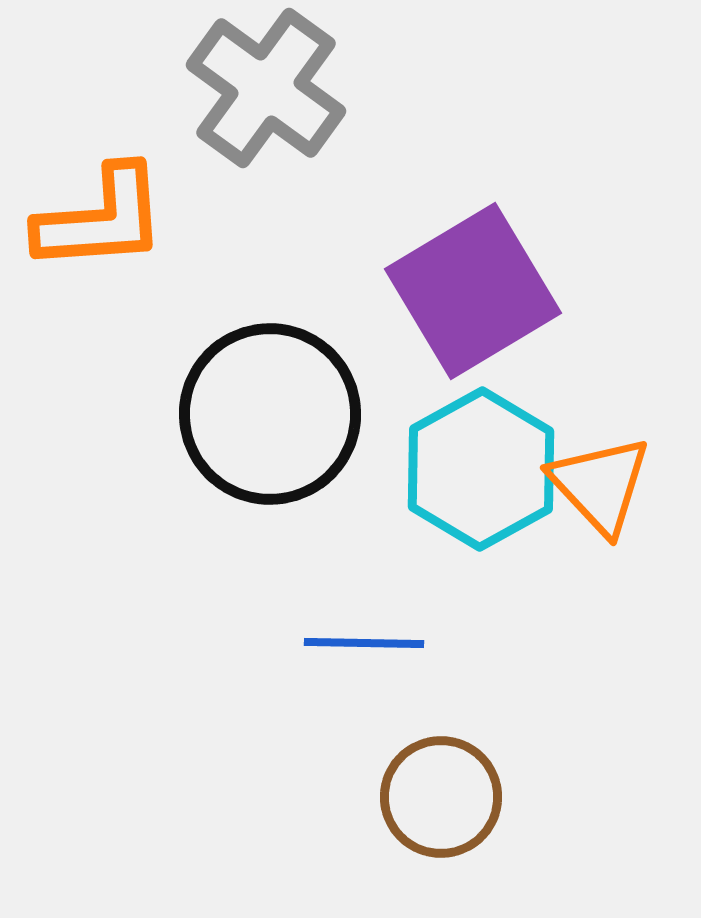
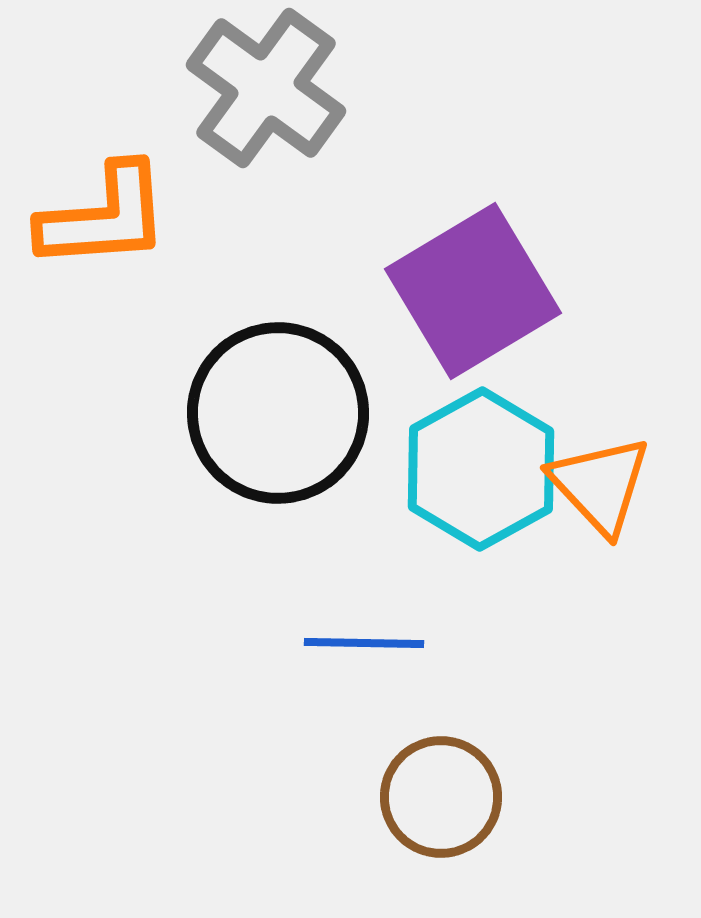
orange L-shape: moved 3 px right, 2 px up
black circle: moved 8 px right, 1 px up
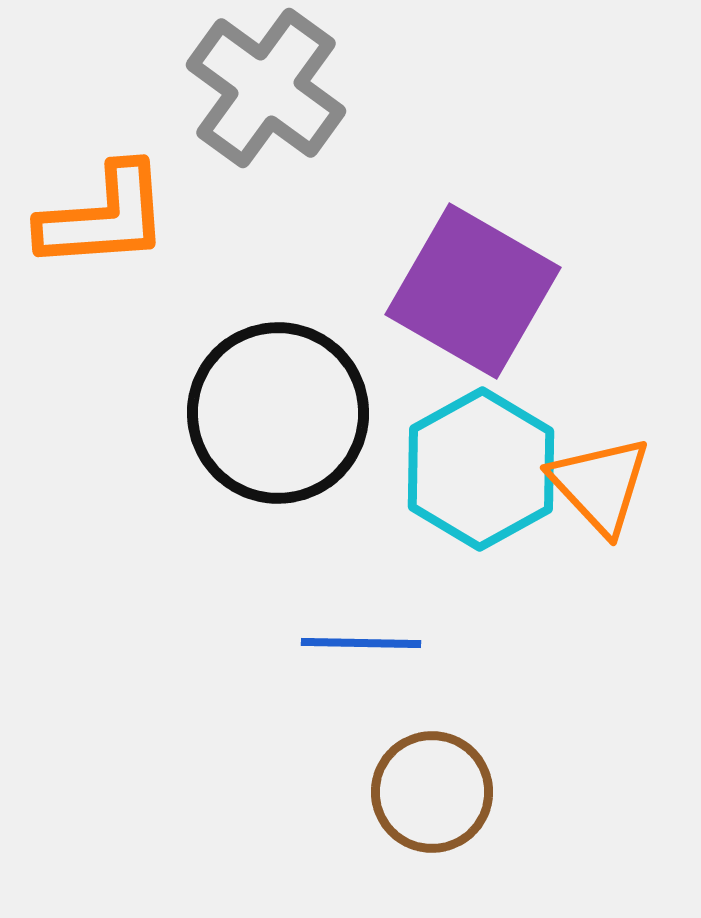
purple square: rotated 29 degrees counterclockwise
blue line: moved 3 px left
brown circle: moved 9 px left, 5 px up
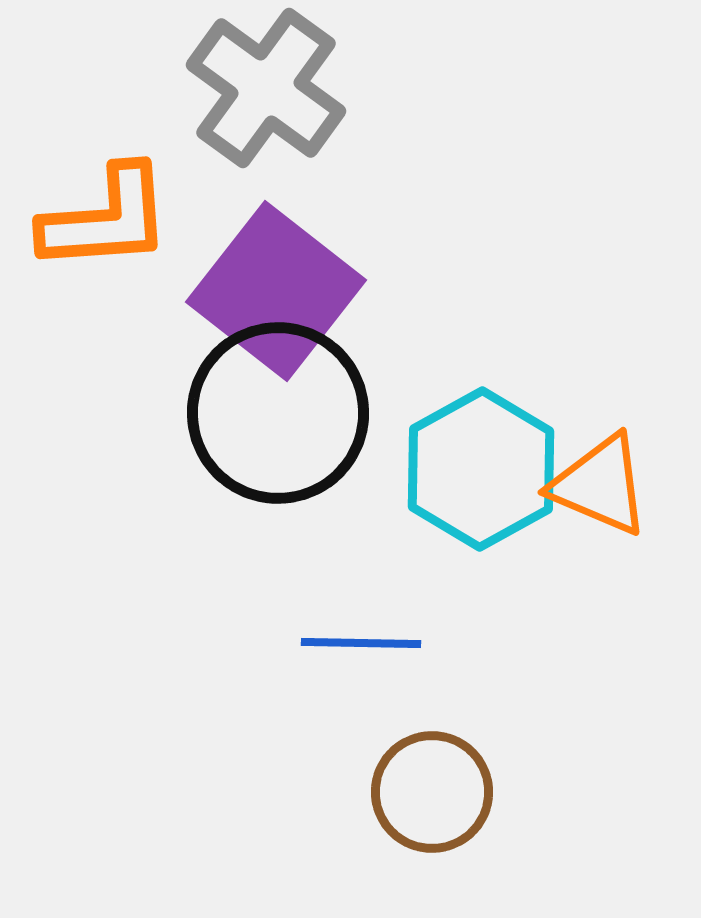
orange L-shape: moved 2 px right, 2 px down
purple square: moved 197 px left; rotated 8 degrees clockwise
orange triangle: rotated 24 degrees counterclockwise
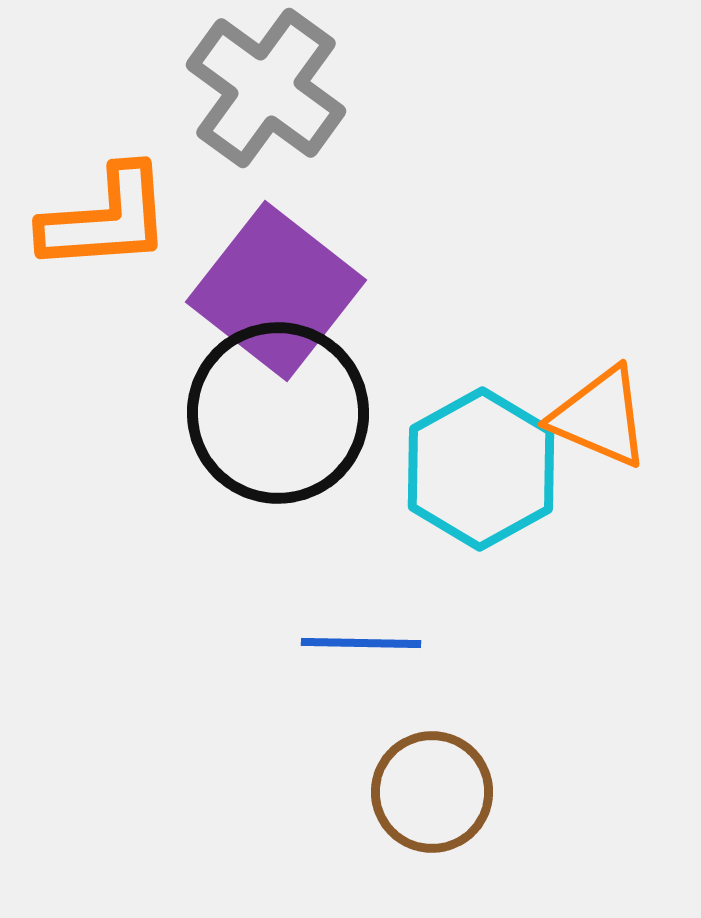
orange triangle: moved 68 px up
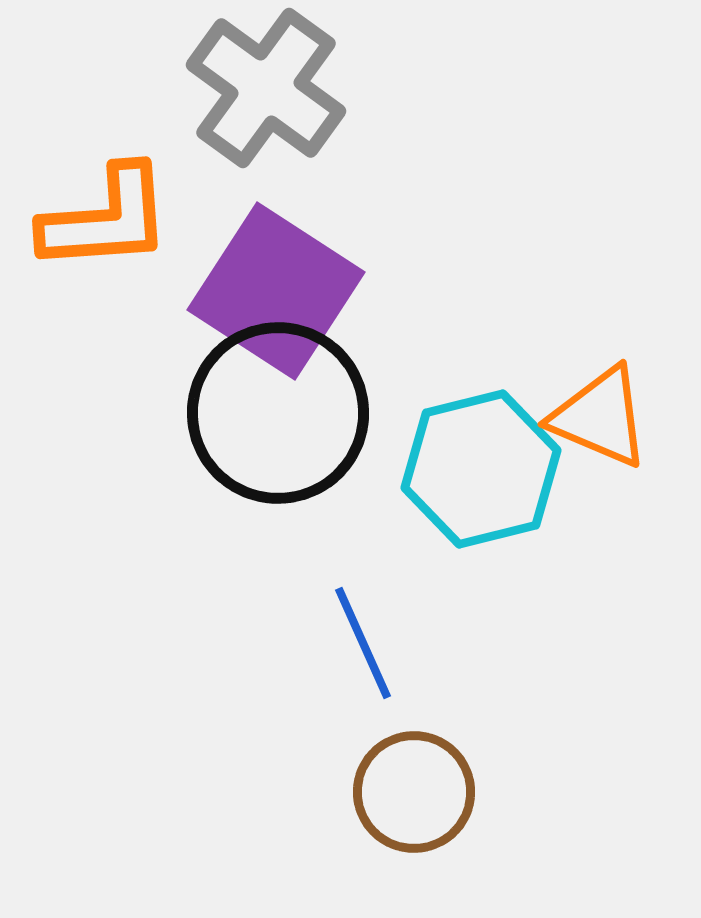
purple square: rotated 5 degrees counterclockwise
cyan hexagon: rotated 15 degrees clockwise
blue line: moved 2 px right; rotated 65 degrees clockwise
brown circle: moved 18 px left
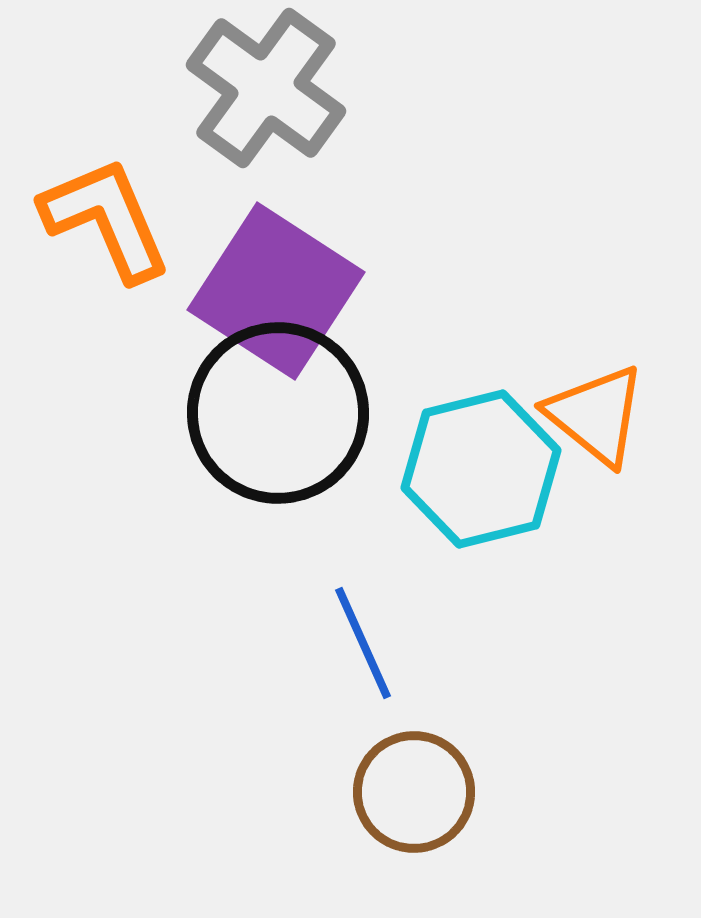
orange L-shape: rotated 109 degrees counterclockwise
orange triangle: moved 4 px left, 2 px up; rotated 16 degrees clockwise
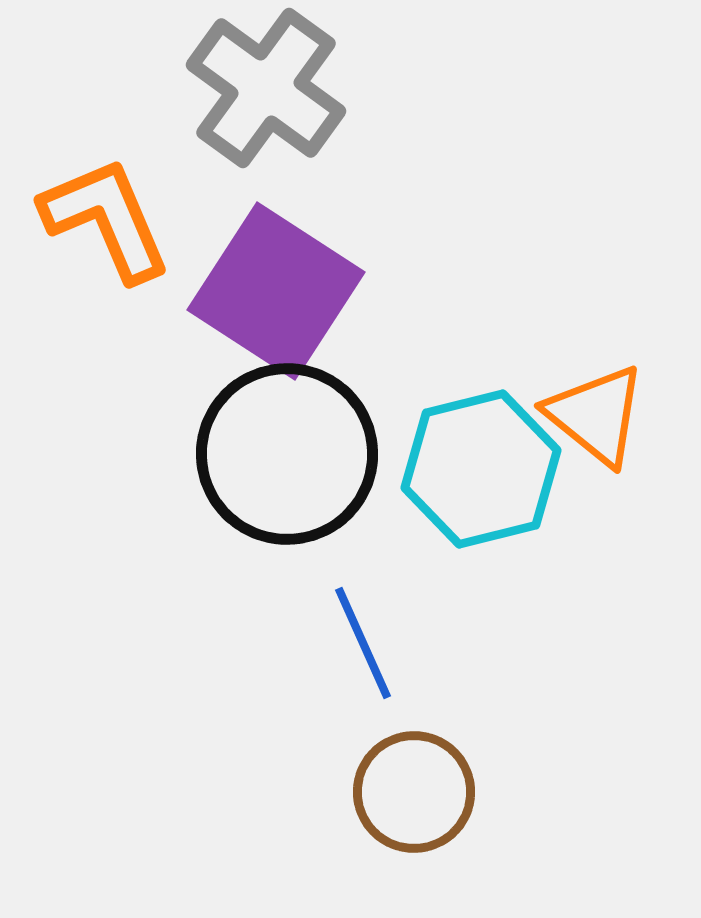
black circle: moved 9 px right, 41 px down
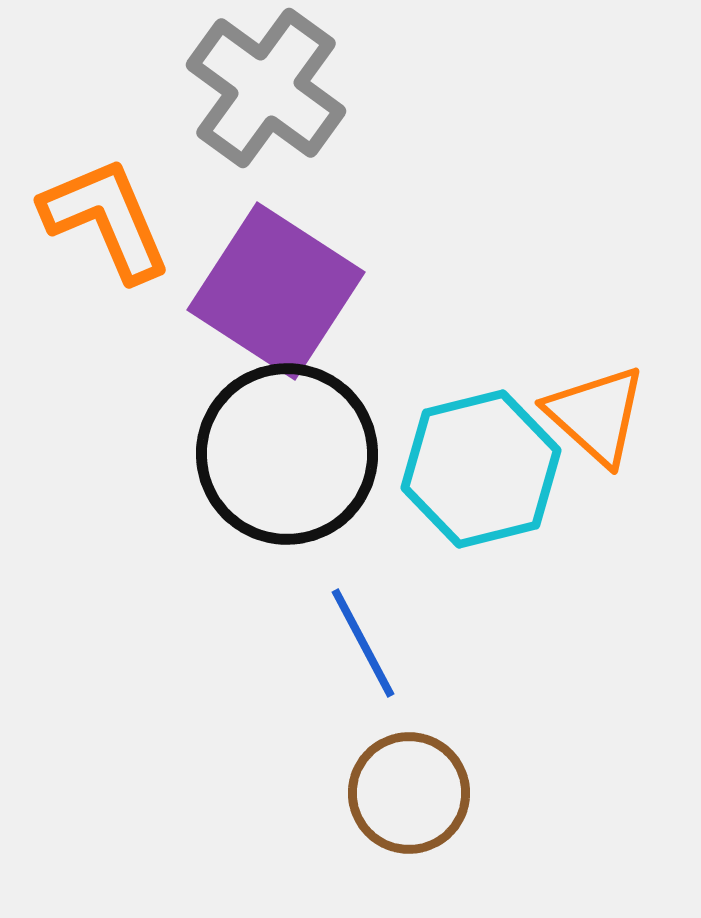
orange triangle: rotated 3 degrees clockwise
blue line: rotated 4 degrees counterclockwise
brown circle: moved 5 px left, 1 px down
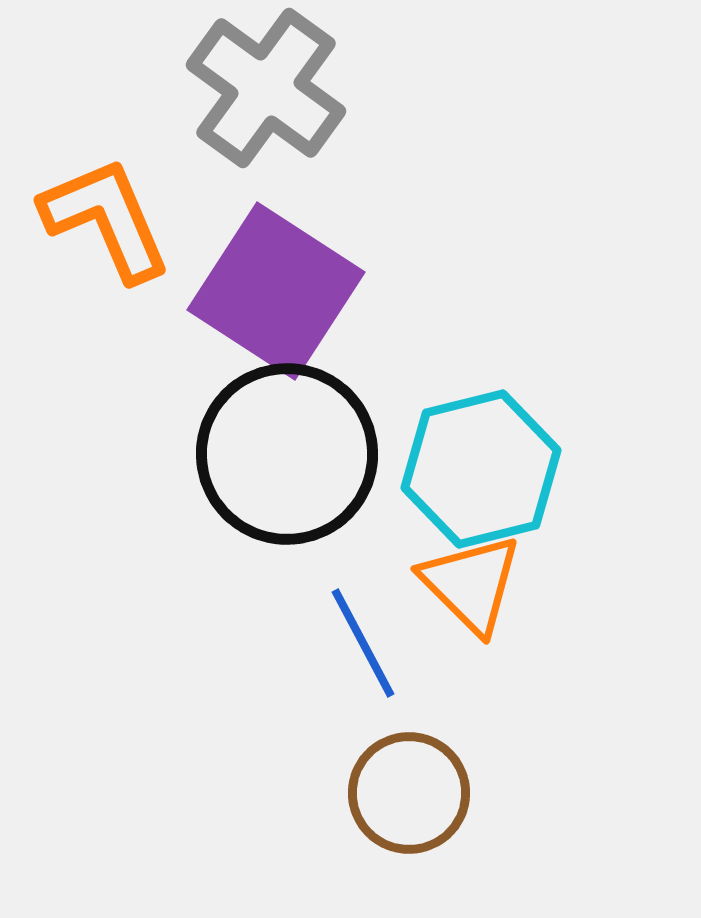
orange triangle: moved 125 px left, 169 px down; rotated 3 degrees clockwise
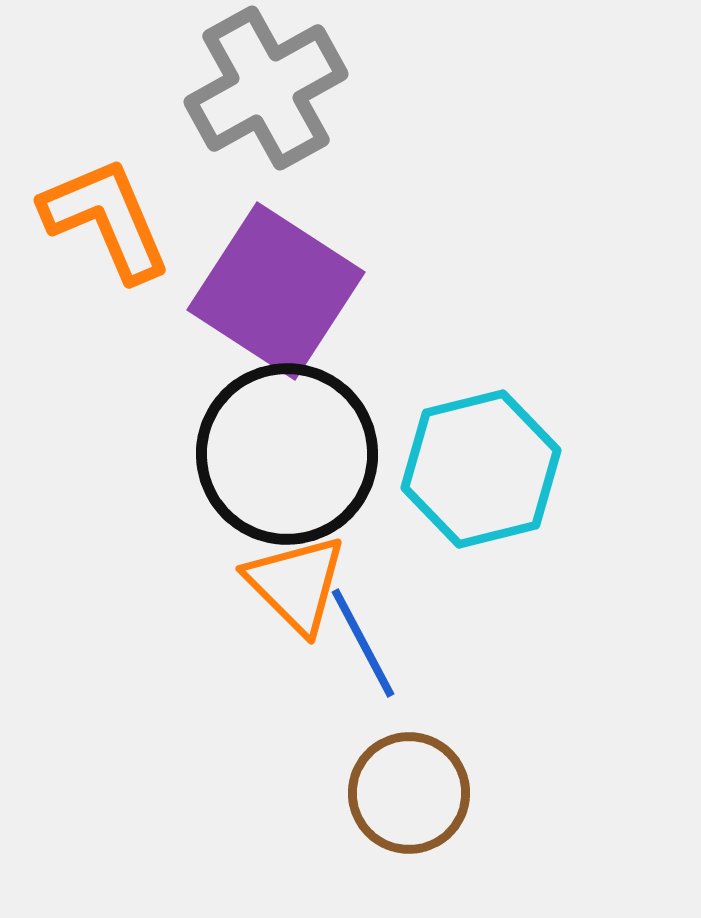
gray cross: rotated 25 degrees clockwise
orange triangle: moved 175 px left
